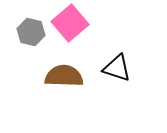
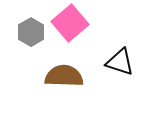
gray hexagon: rotated 16 degrees clockwise
black triangle: moved 3 px right, 6 px up
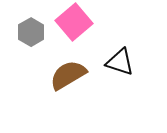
pink square: moved 4 px right, 1 px up
brown semicircle: moved 4 px right, 1 px up; rotated 33 degrees counterclockwise
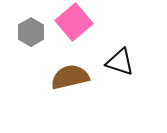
brown semicircle: moved 2 px right, 2 px down; rotated 18 degrees clockwise
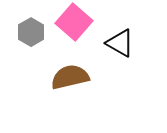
pink square: rotated 9 degrees counterclockwise
black triangle: moved 19 px up; rotated 12 degrees clockwise
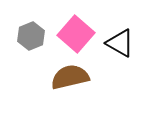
pink square: moved 2 px right, 12 px down
gray hexagon: moved 4 px down; rotated 8 degrees clockwise
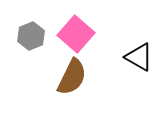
black triangle: moved 19 px right, 14 px down
brown semicircle: moved 2 px right; rotated 129 degrees clockwise
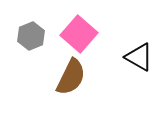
pink square: moved 3 px right
brown semicircle: moved 1 px left
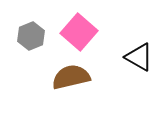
pink square: moved 2 px up
brown semicircle: rotated 129 degrees counterclockwise
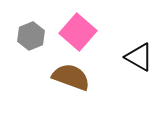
pink square: moved 1 px left
brown semicircle: rotated 33 degrees clockwise
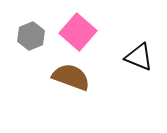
black triangle: rotated 8 degrees counterclockwise
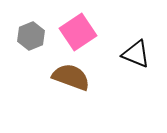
pink square: rotated 15 degrees clockwise
black triangle: moved 3 px left, 3 px up
